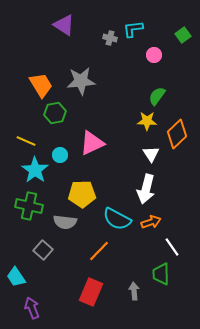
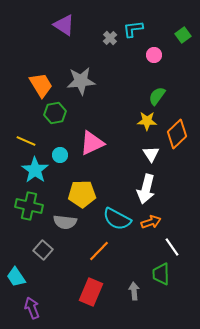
gray cross: rotated 32 degrees clockwise
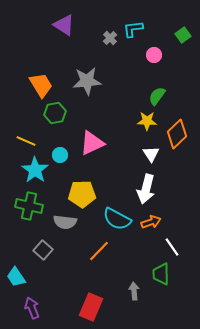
gray star: moved 6 px right
red rectangle: moved 15 px down
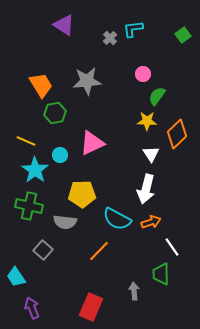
pink circle: moved 11 px left, 19 px down
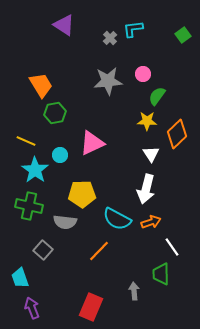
gray star: moved 21 px right
cyan trapezoid: moved 4 px right, 1 px down; rotated 15 degrees clockwise
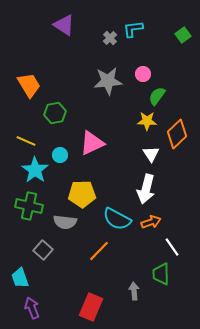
orange trapezoid: moved 12 px left
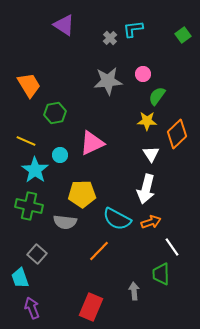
gray square: moved 6 px left, 4 px down
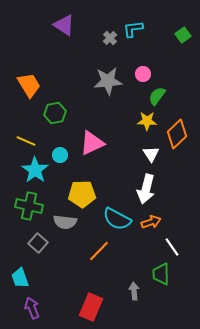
gray square: moved 1 px right, 11 px up
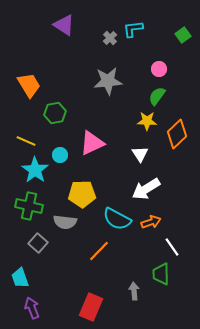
pink circle: moved 16 px right, 5 px up
white triangle: moved 11 px left
white arrow: rotated 44 degrees clockwise
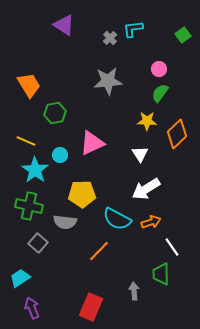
green semicircle: moved 3 px right, 3 px up
cyan trapezoid: rotated 75 degrees clockwise
